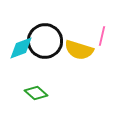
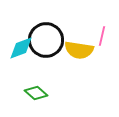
black circle: moved 1 px right, 1 px up
yellow semicircle: rotated 8 degrees counterclockwise
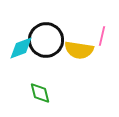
green diamond: moved 4 px right; rotated 35 degrees clockwise
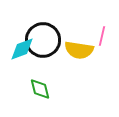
black circle: moved 3 px left
cyan diamond: moved 1 px right, 1 px down
green diamond: moved 4 px up
